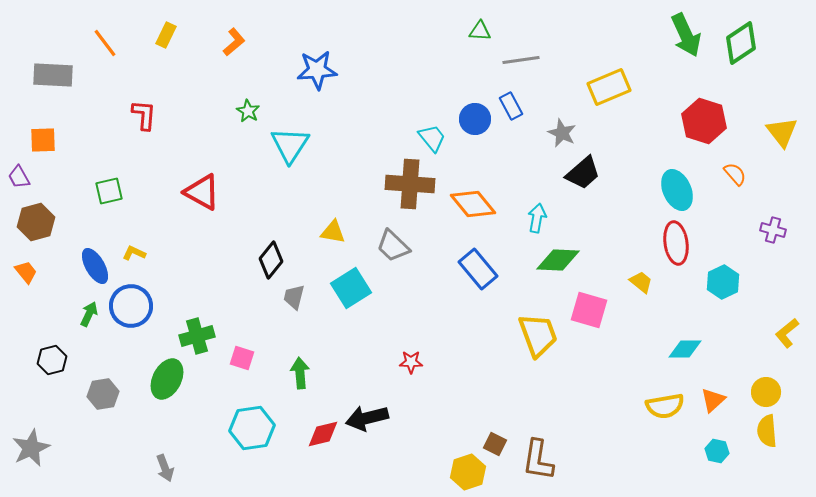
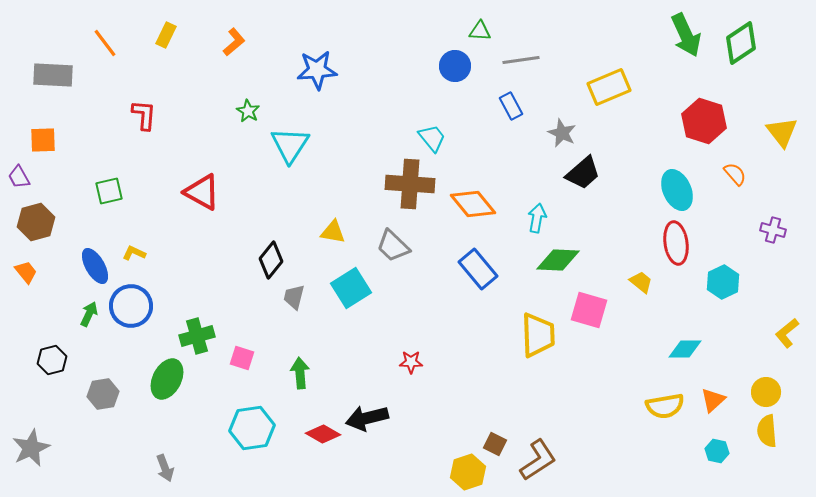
blue circle at (475, 119): moved 20 px left, 53 px up
yellow trapezoid at (538, 335): rotated 18 degrees clockwise
red diamond at (323, 434): rotated 44 degrees clockwise
brown L-shape at (538, 460): rotated 132 degrees counterclockwise
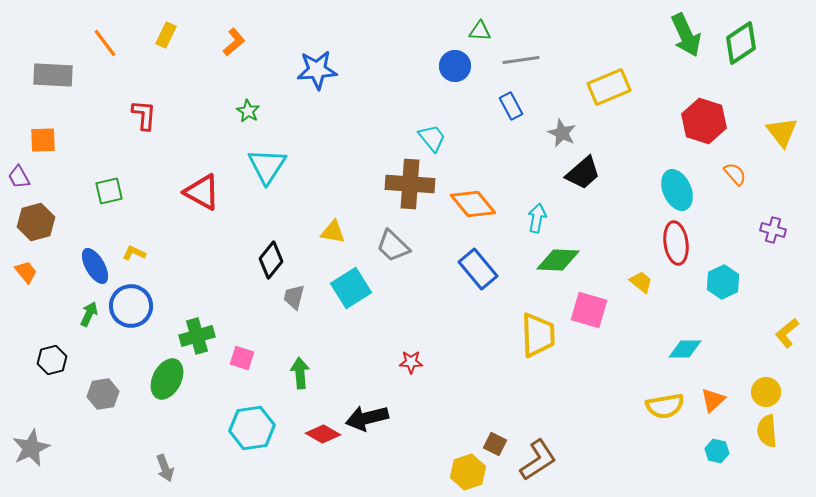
cyan triangle at (290, 145): moved 23 px left, 21 px down
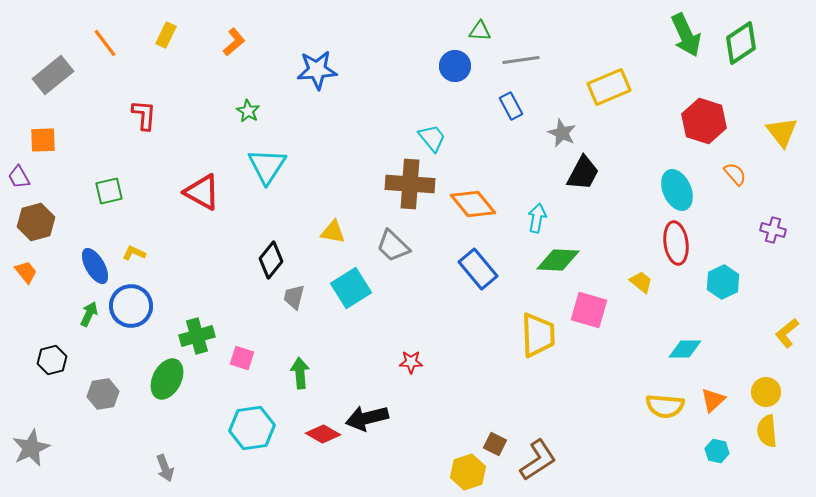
gray rectangle at (53, 75): rotated 42 degrees counterclockwise
black trapezoid at (583, 173): rotated 21 degrees counterclockwise
yellow semicircle at (665, 406): rotated 15 degrees clockwise
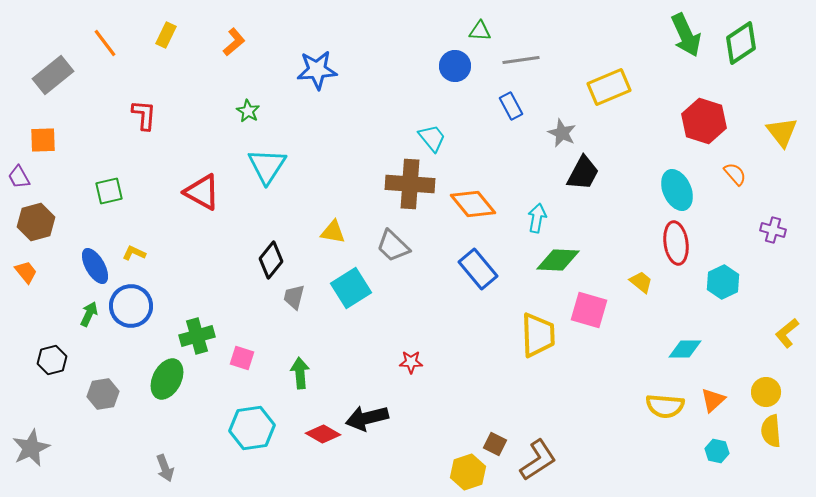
yellow semicircle at (767, 431): moved 4 px right
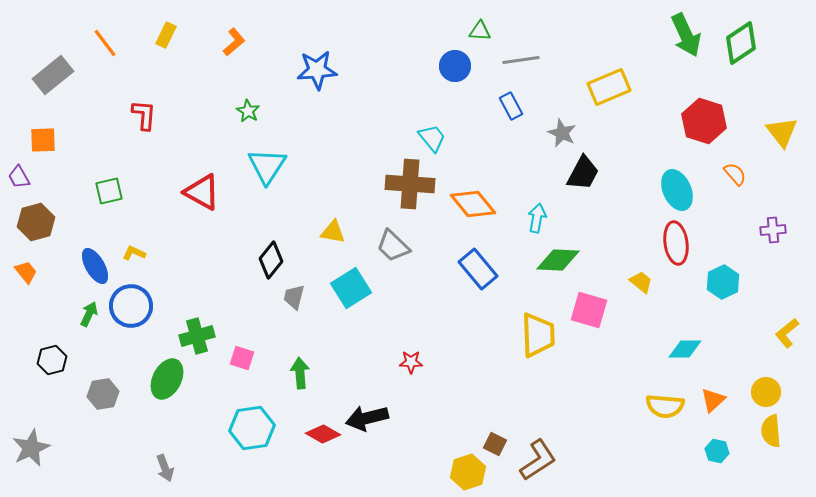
purple cross at (773, 230): rotated 20 degrees counterclockwise
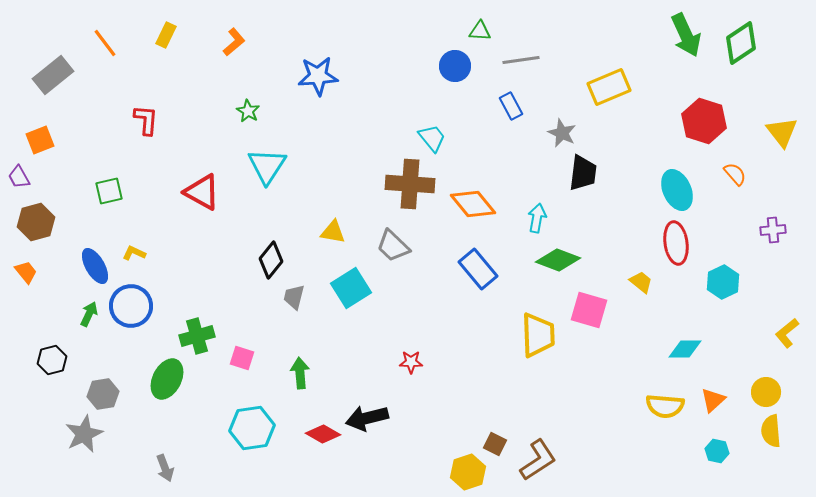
blue star at (317, 70): moved 1 px right, 6 px down
red L-shape at (144, 115): moved 2 px right, 5 px down
orange square at (43, 140): moved 3 px left; rotated 20 degrees counterclockwise
black trapezoid at (583, 173): rotated 21 degrees counterclockwise
green diamond at (558, 260): rotated 18 degrees clockwise
gray star at (31, 448): moved 53 px right, 14 px up
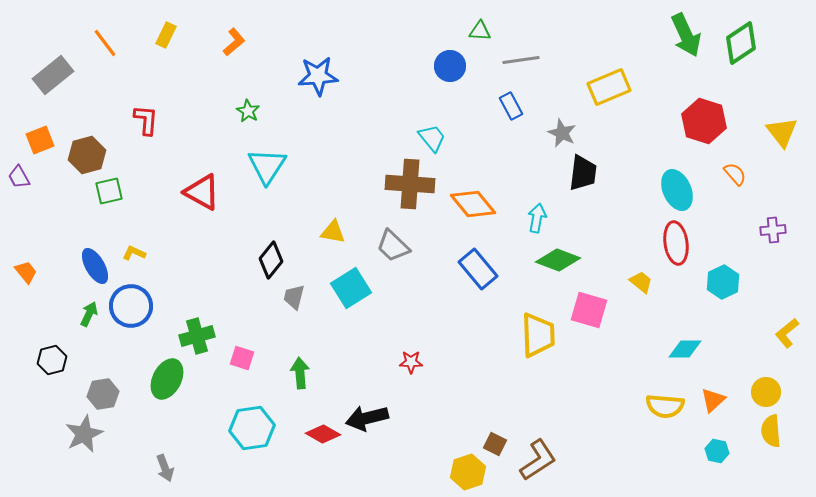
blue circle at (455, 66): moved 5 px left
brown hexagon at (36, 222): moved 51 px right, 67 px up
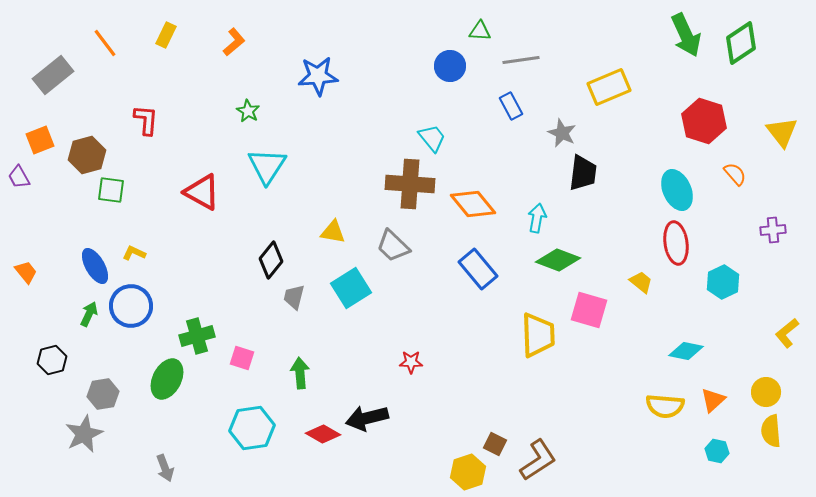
green square at (109, 191): moved 2 px right, 1 px up; rotated 20 degrees clockwise
cyan diamond at (685, 349): moved 1 px right, 2 px down; rotated 12 degrees clockwise
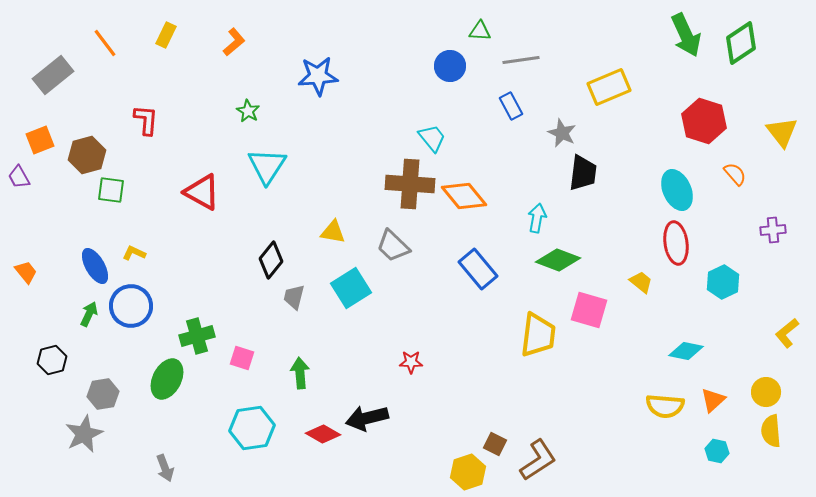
orange diamond at (473, 204): moved 9 px left, 8 px up
yellow trapezoid at (538, 335): rotated 9 degrees clockwise
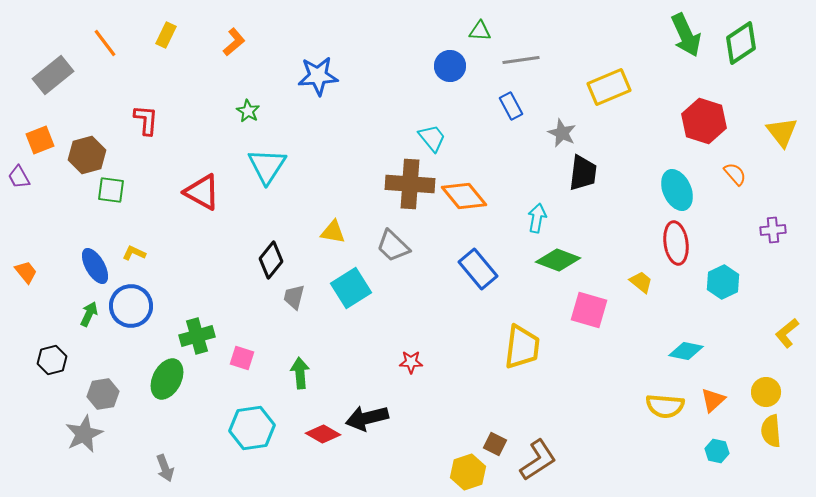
yellow trapezoid at (538, 335): moved 16 px left, 12 px down
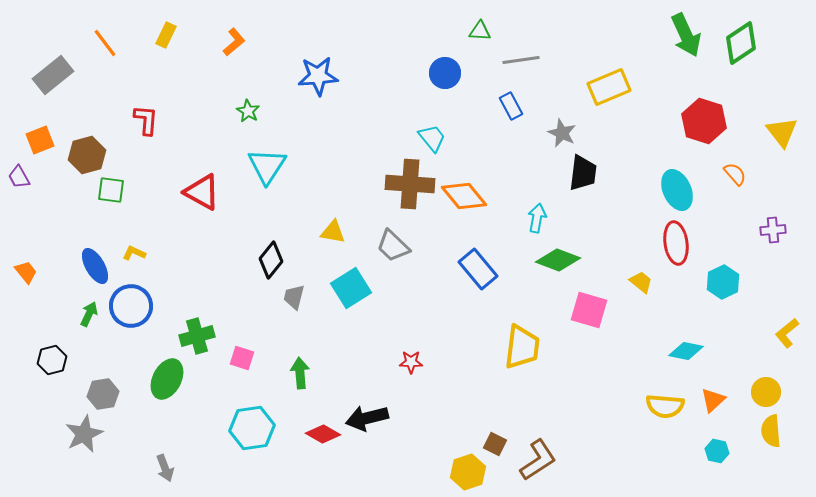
blue circle at (450, 66): moved 5 px left, 7 px down
